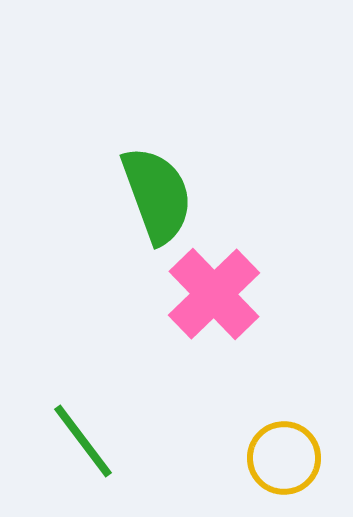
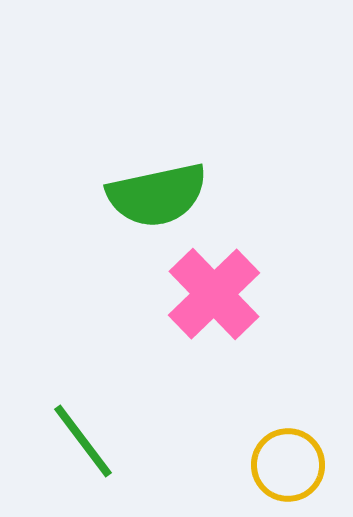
green semicircle: rotated 98 degrees clockwise
yellow circle: moved 4 px right, 7 px down
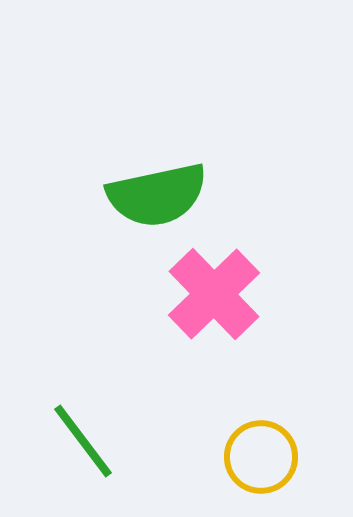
yellow circle: moved 27 px left, 8 px up
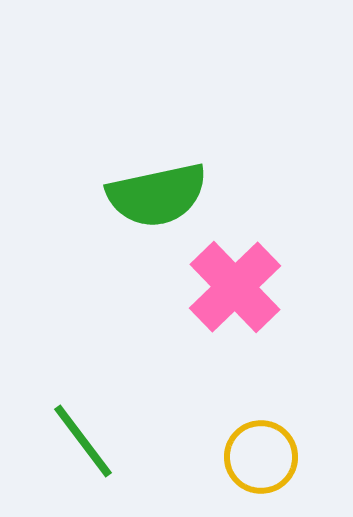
pink cross: moved 21 px right, 7 px up
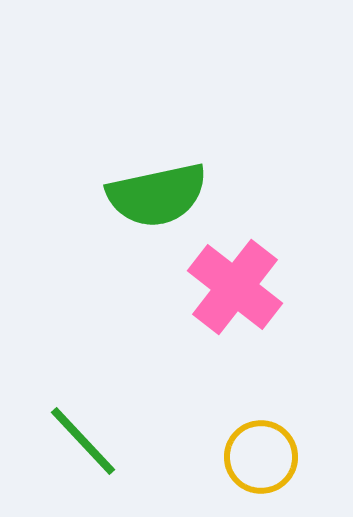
pink cross: rotated 8 degrees counterclockwise
green line: rotated 6 degrees counterclockwise
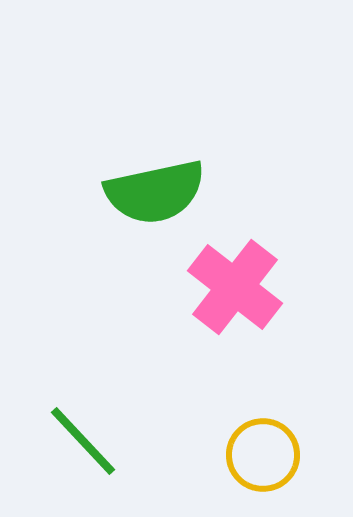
green semicircle: moved 2 px left, 3 px up
yellow circle: moved 2 px right, 2 px up
